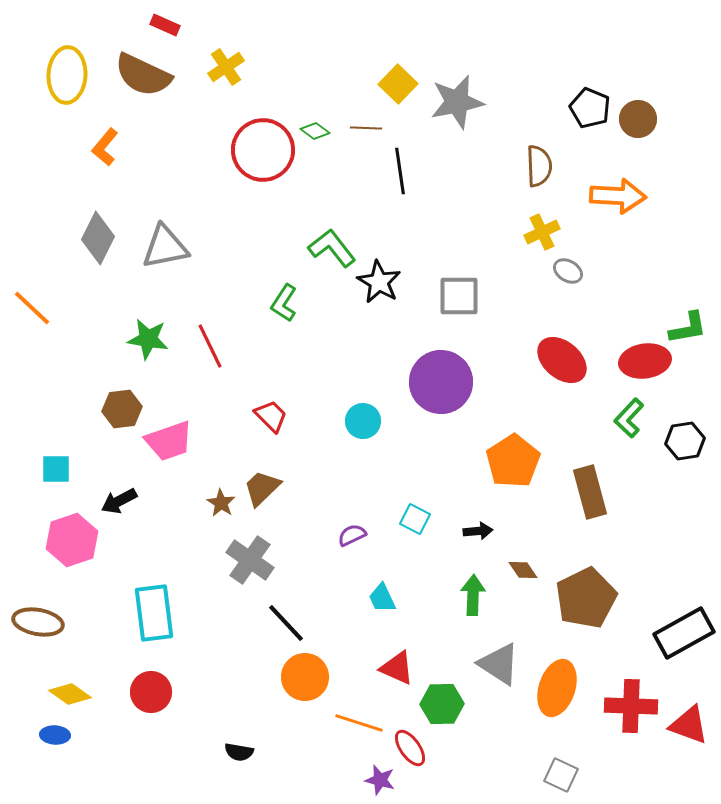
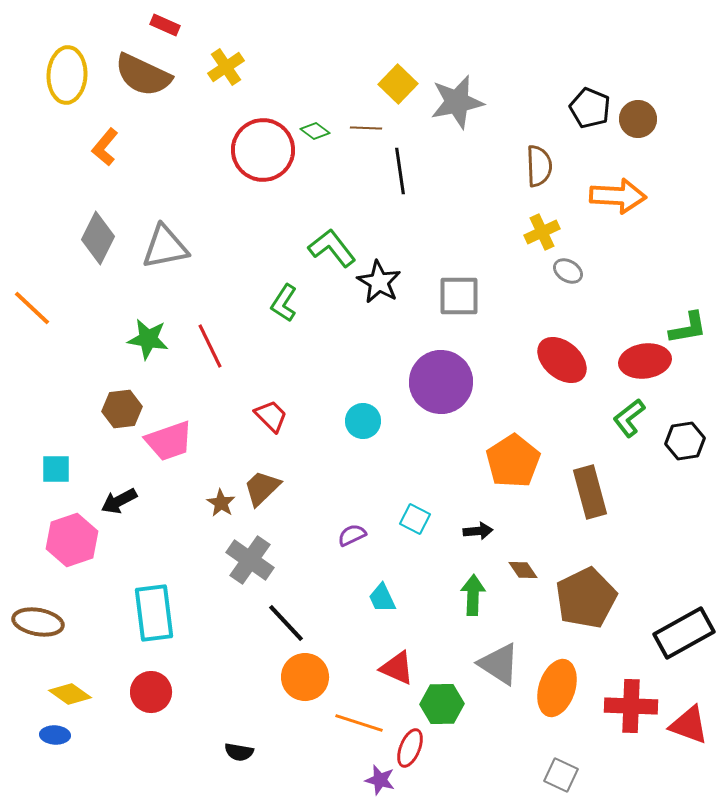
green L-shape at (629, 418): rotated 9 degrees clockwise
red ellipse at (410, 748): rotated 57 degrees clockwise
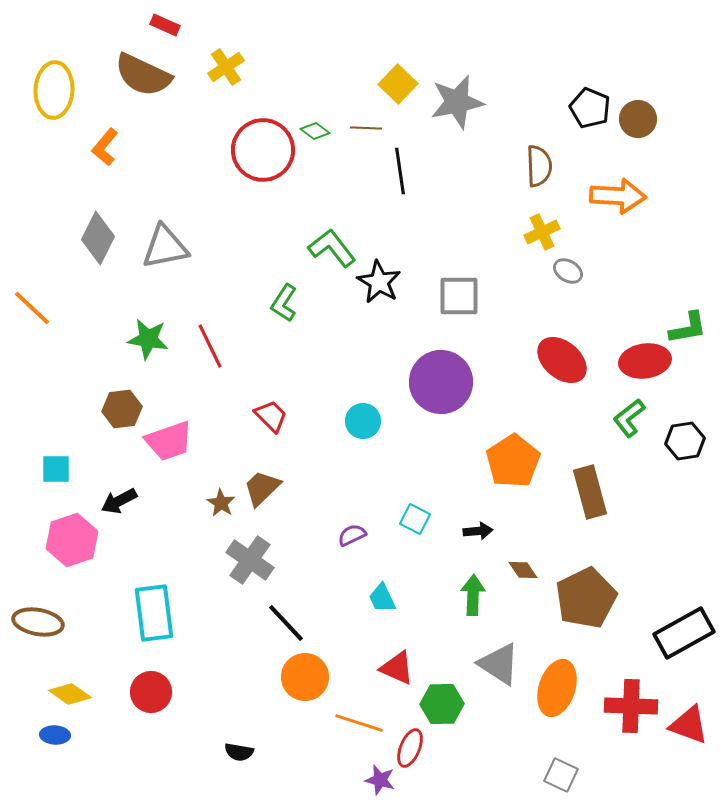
yellow ellipse at (67, 75): moved 13 px left, 15 px down
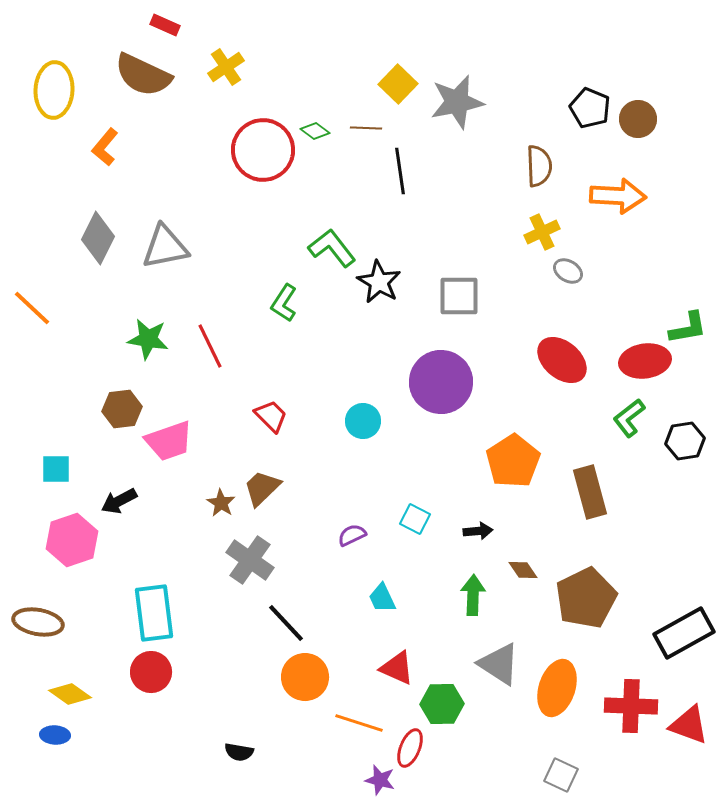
red circle at (151, 692): moved 20 px up
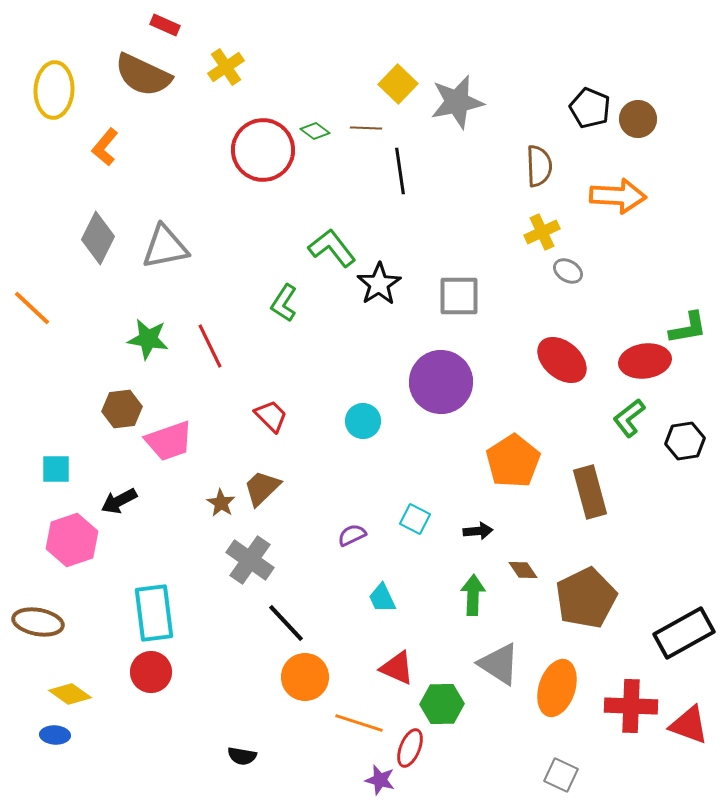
black star at (379, 282): moved 2 px down; rotated 9 degrees clockwise
black semicircle at (239, 752): moved 3 px right, 4 px down
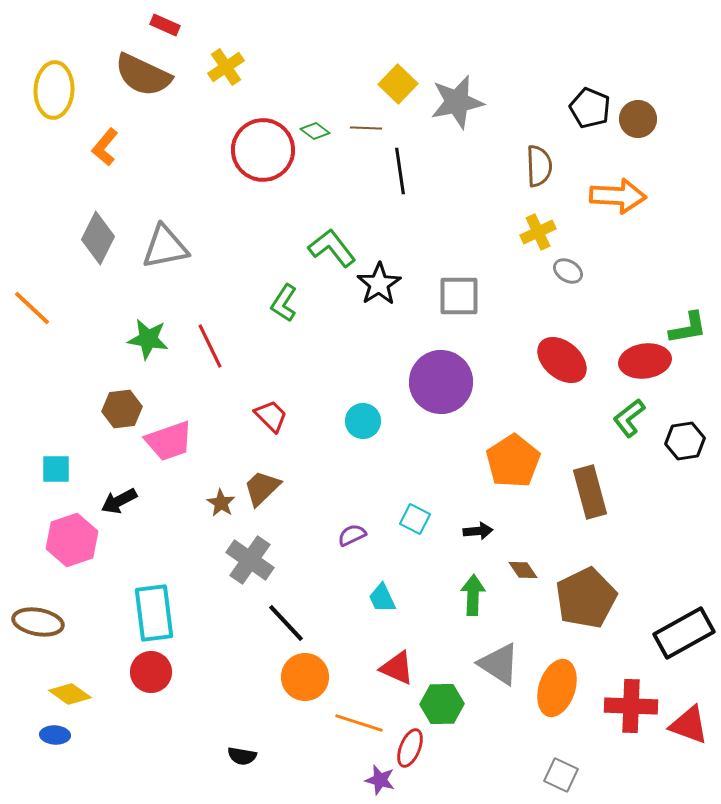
yellow cross at (542, 232): moved 4 px left
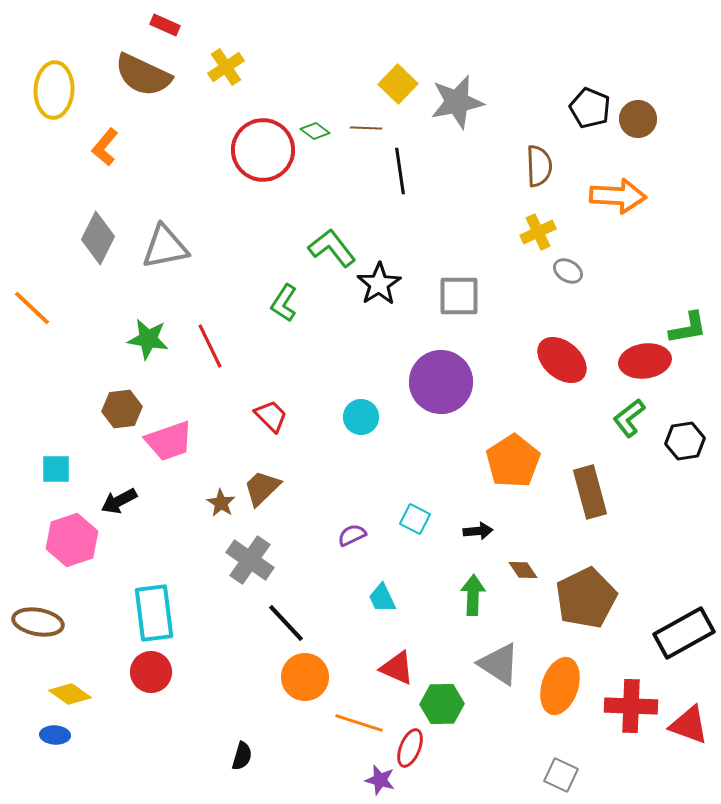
cyan circle at (363, 421): moved 2 px left, 4 px up
orange ellipse at (557, 688): moved 3 px right, 2 px up
black semicircle at (242, 756): rotated 84 degrees counterclockwise
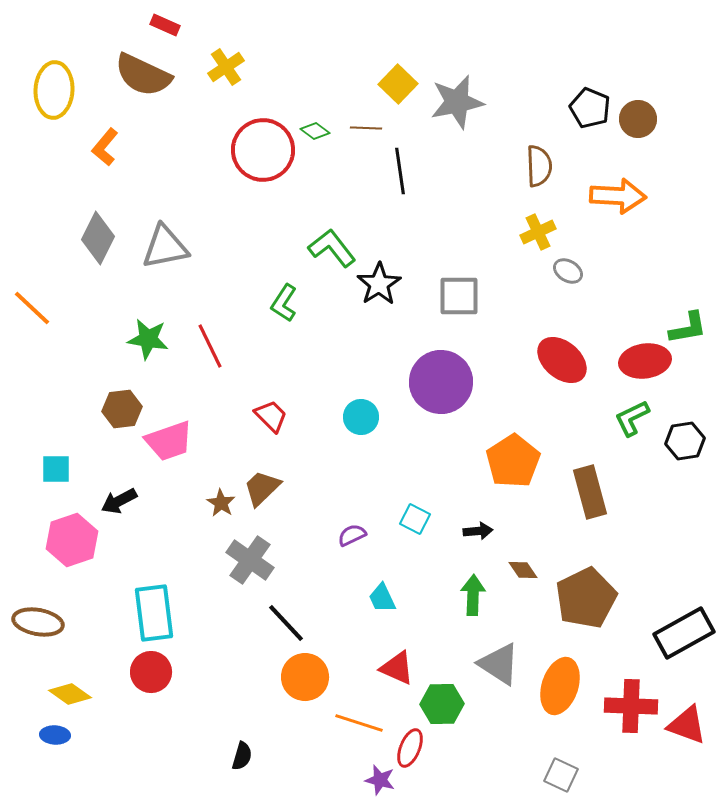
green L-shape at (629, 418): moved 3 px right; rotated 12 degrees clockwise
red triangle at (689, 725): moved 2 px left
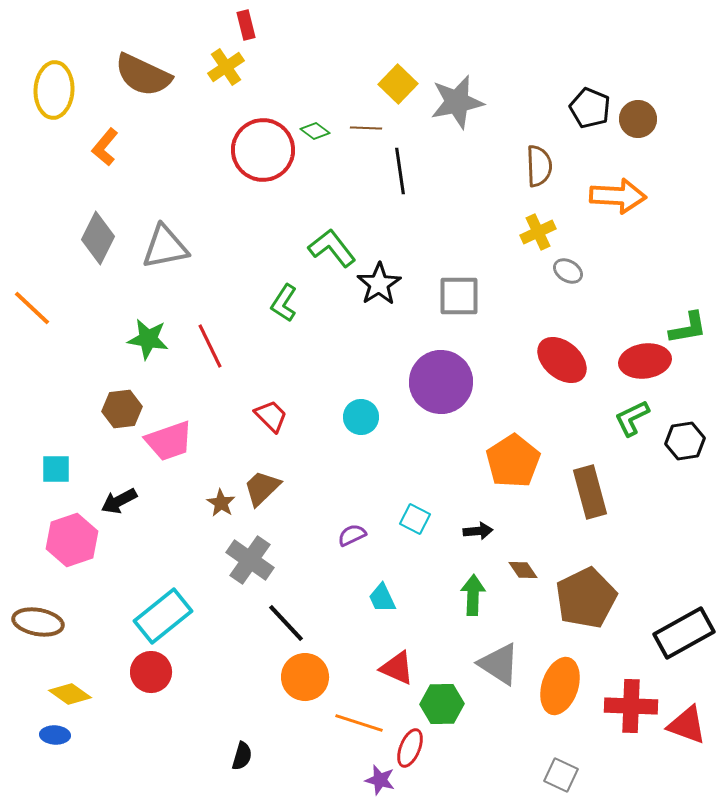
red rectangle at (165, 25): moved 81 px right; rotated 52 degrees clockwise
cyan rectangle at (154, 613): moved 9 px right, 3 px down; rotated 58 degrees clockwise
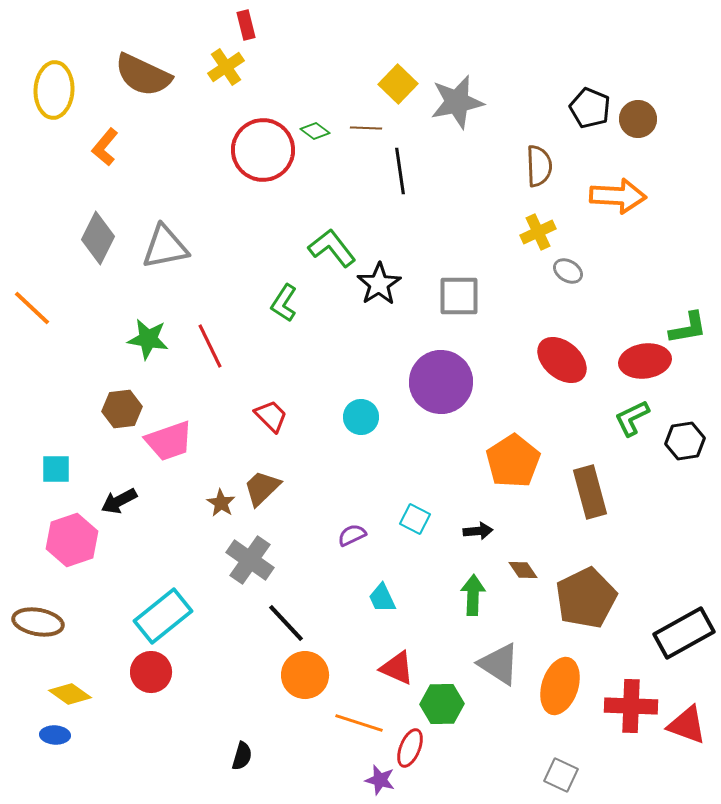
orange circle at (305, 677): moved 2 px up
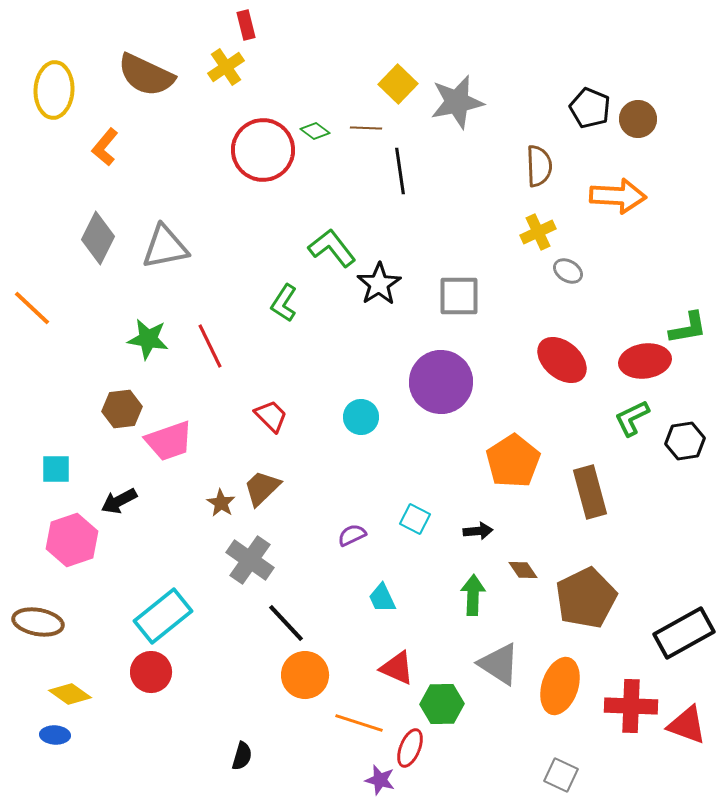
brown semicircle at (143, 75): moved 3 px right
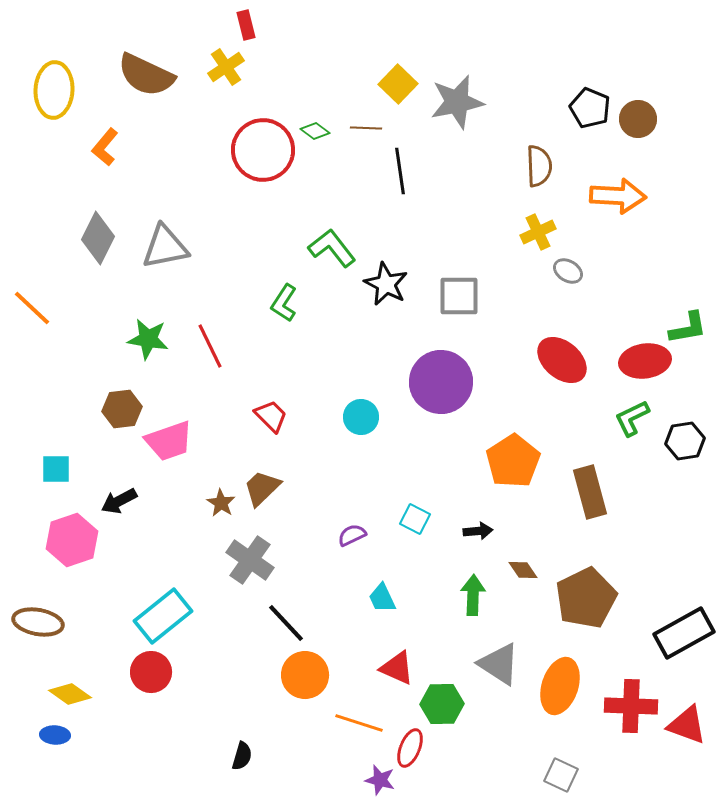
black star at (379, 284): moved 7 px right; rotated 12 degrees counterclockwise
